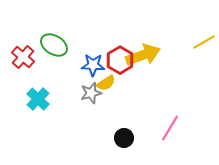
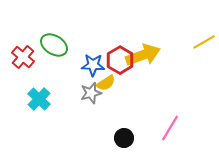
cyan cross: moved 1 px right
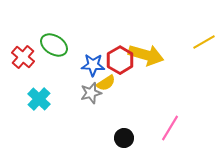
yellow arrow: moved 3 px right; rotated 36 degrees clockwise
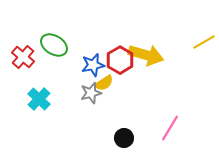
blue star: rotated 15 degrees counterclockwise
yellow semicircle: moved 2 px left
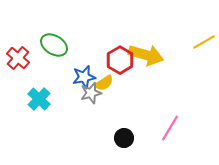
red cross: moved 5 px left, 1 px down
blue star: moved 9 px left, 12 px down
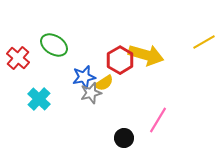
pink line: moved 12 px left, 8 px up
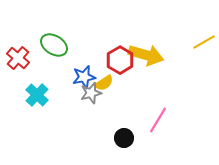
cyan cross: moved 2 px left, 4 px up
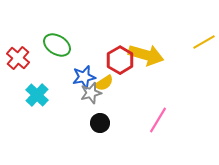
green ellipse: moved 3 px right
black circle: moved 24 px left, 15 px up
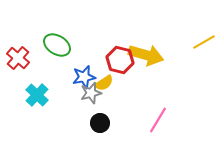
red hexagon: rotated 16 degrees counterclockwise
